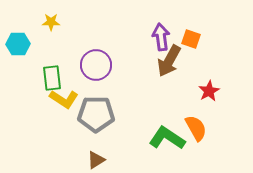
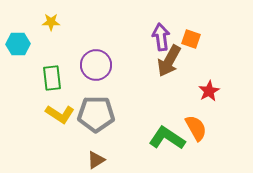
yellow L-shape: moved 4 px left, 15 px down
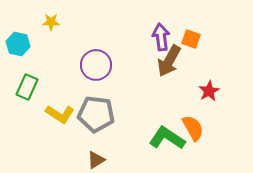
cyan hexagon: rotated 15 degrees clockwise
green rectangle: moved 25 px left, 9 px down; rotated 30 degrees clockwise
gray pentagon: rotated 6 degrees clockwise
orange semicircle: moved 3 px left
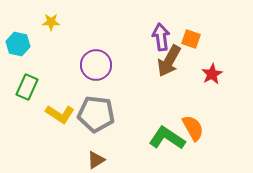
red star: moved 3 px right, 17 px up
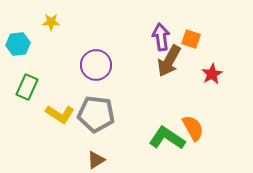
cyan hexagon: rotated 20 degrees counterclockwise
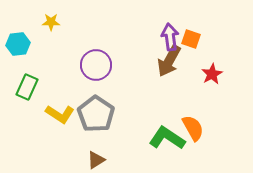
purple arrow: moved 9 px right
gray pentagon: rotated 27 degrees clockwise
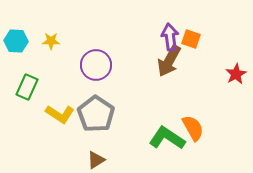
yellow star: moved 19 px down
cyan hexagon: moved 2 px left, 3 px up; rotated 10 degrees clockwise
red star: moved 24 px right
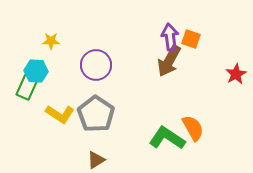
cyan hexagon: moved 20 px right, 30 px down
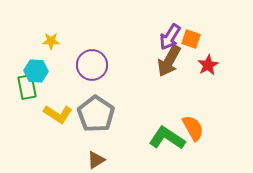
purple arrow: rotated 140 degrees counterclockwise
purple circle: moved 4 px left
red star: moved 28 px left, 9 px up
green rectangle: rotated 35 degrees counterclockwise
yellow L-shape: moved 2 px left
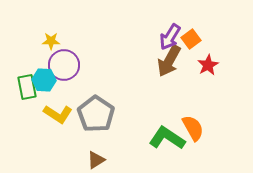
orange square: rotated 36 degrees clockwise
purple circle: moved 28 px left
cyan hexagon: moved 8 px right, 9 px down
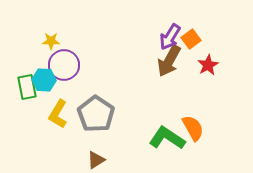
yellow L-shape: rotated 88 degrees clockwise
